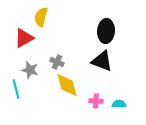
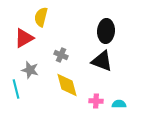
gray cross: moved 4 px right, 7 px up
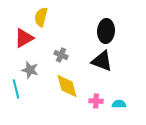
yellow diamond: moved 1 px down
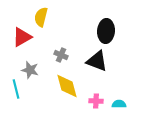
red triangle: moved 2 px left, 1 px up
black triangle: moved 5 px left
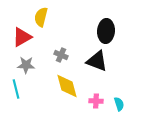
gray star: moved 4 px left, 5 px up; rotated 12 degrees counterclockwise
cyan semicircle: rotated 72 degrees clockwise
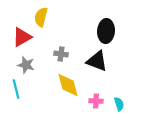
gray cross: moved 1 px up; rotated 16 degrees counterclockwise
gray star: rotated 12 degrees clockwise
yellow diamond: moved 1 px right, 1 px up
